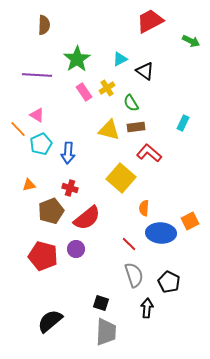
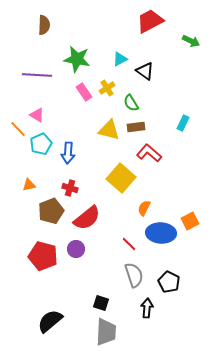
green star: rotated 28 degrees counterclockwise
orange semicircle: rotated 21 degrees clockwise
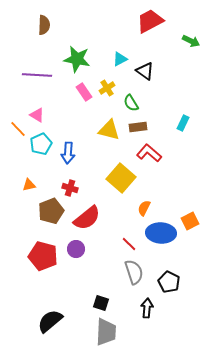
brown rectangle: moved 2 px right
gray semicircle: moved 3 px up
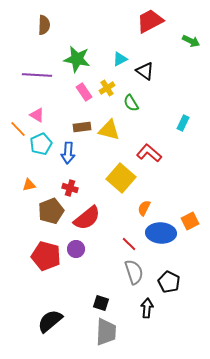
brown rectangle: moved 56 px left
red pentagon: moved 3 px right
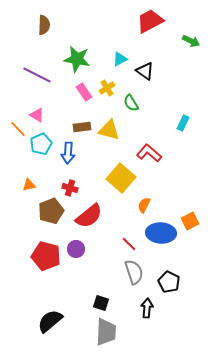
purple line: rotated 24 degrees clockwise
orange semicircle: moved 3 px up
red semicircle: moved 2 px right, 2 px up
